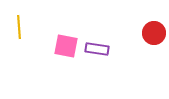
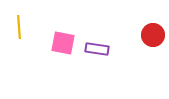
red circle: moved 1 px left, 2 px down
pink square: moved 3 px left, 3 px up
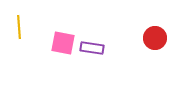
red circle: moved 2 px right, 3 px down
purple rectangle: moved 5 px left, 1 px up
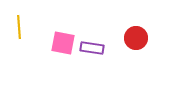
red circle: moved 19 px left
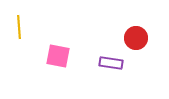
pink square: moved 5 px left, 13 px down
purple rectangle: moved 19 px right, 15 px down
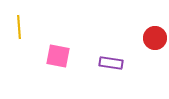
red circle: moved 19 px right
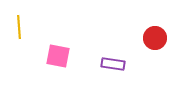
purple rectangle: moved 2 px right, 1 px down
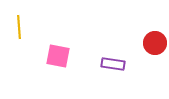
red circle: moved 5 px down
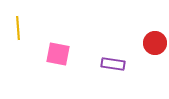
yellow line: moved 1 px left, 1 px down
pink square: moved 2 px up
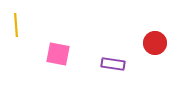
yellow line: moved 2 px left, 3 px up
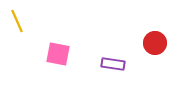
yellow line: moved 1 px right, 4 px up; rotated 20 degrees counterclockwise
